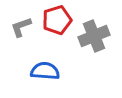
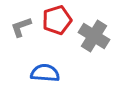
gray cross: rotated 36 degrees counterclockwise
blue semicircle: moved 2 px down
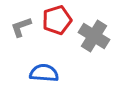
blue semicircle: moved 1 px left
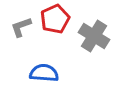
red pentagon: moved 2 px left, 1 px up; rotated 8 degrees counterclockwise
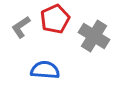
gray L-shape: rotated 15 degrees counterclockwise
blue semicircle: moved 1 px right, 3 px up
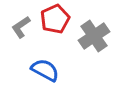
gray cross: rotated 24 degrees clockwise
blue semicircle: rotated 24 degrees clockwise
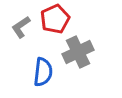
gray cross: moved 16 px left, 16 px down; rotated 8 degrees clockwise
blue semicircle: moved 2 px left, 2 px down; rotated 68 degrees clockwise
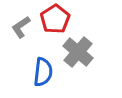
red pentagon: rotated 8 degrees counterclockwise
gray cross: rotated 24 degrees counterclockwise
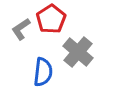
red pentagon: moved 4 px left
gray L-shape: moved 2 px down
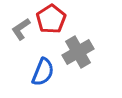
gray cross: rotated 20 degrees clockwise
blue semicircle: rotated 16 degrees clockwise
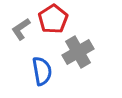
red pentagon: moved 2 px right
blue semicircle: moved 1 px left, 1 px up; rotated 32 degrees counterclockwise
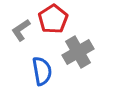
gray L-shape: moved 1 px down
